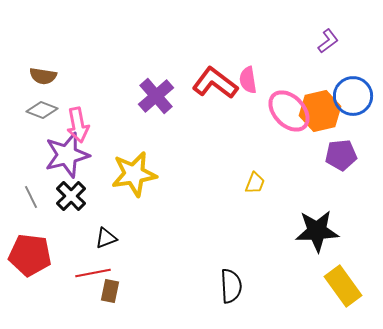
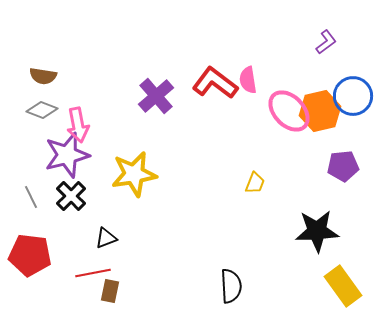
purple L-shape: moved 2 px left, 1 px down
purple pentagon: moved 2 px right, 11 px down
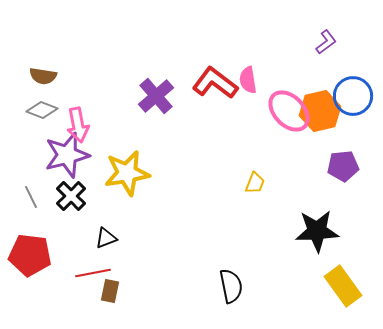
yellow star: moved 7 px left, 1 px up
black semicircle: rotated 8 degrees counterclockwise
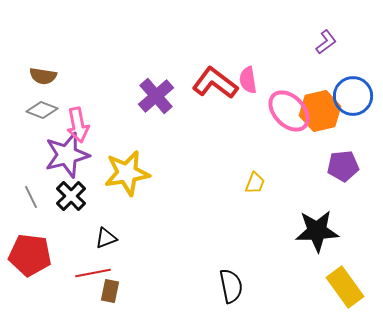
yellow rectangle: moved 2 px right, 1 px down
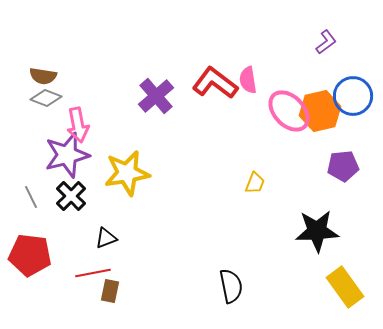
gray diamond: moved 4 px right, 12 px up
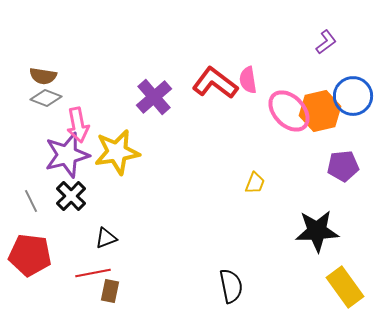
purple cross: moved 2 px left, 1 px down
yellow star: moved 10 px left, 21 px up
gray line: moved 4 px down
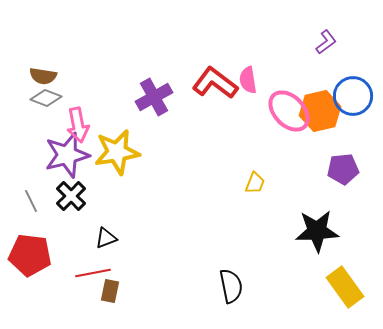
purple cross: rotated 12 degrees clockwise
purple pentagon: moved 3 px down
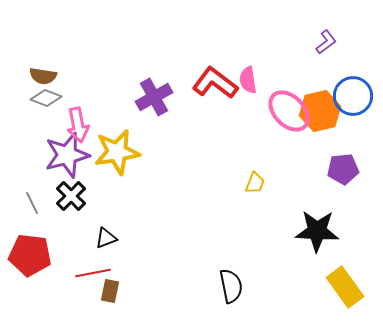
gray line: moved 1 px right, 2 px down
black star: rotated 6 degrees clockwise
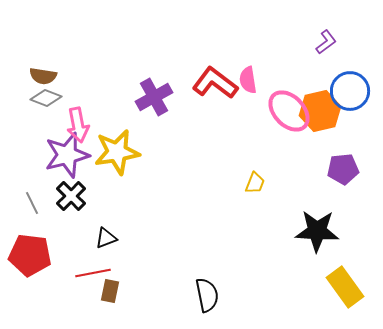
blue circle: moved 3 px left, 5 px up
black semicircle: moved 24 px left, 9 px down
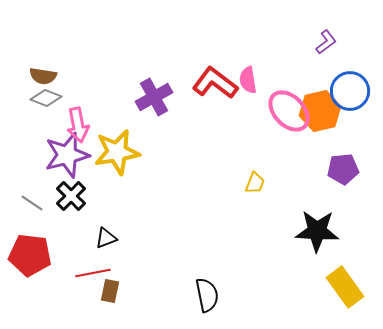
gray line: rotated 30 degrees counterclockwise
